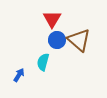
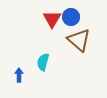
blue circle: moved 14 px right, 23 px up
blue arrow: rotated 32 degrees counterclockwise
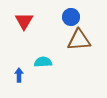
red triangle: moved 28 px left, 2 px down
brown triangle: rotated 45 degrees counterclockwise
cyan semicircle: rotated 72 degrees clockwise
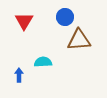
blue circle: moved 6 px left
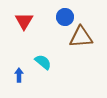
brown triangle: moved 2 px right, 3 px up
cyan semicircle: rotated 42 degrees clockwise
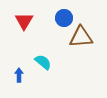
blue circle: moved 1 px left, 1 px down
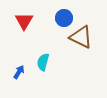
brown triangle: rotated 30 degrees clockwise
cyan semicircle: rotated 114 degrees counterclockwise
blue arrow: moved 3 px up; rotated 32 degrees clockwise
